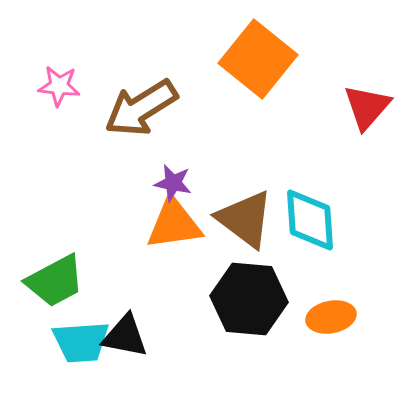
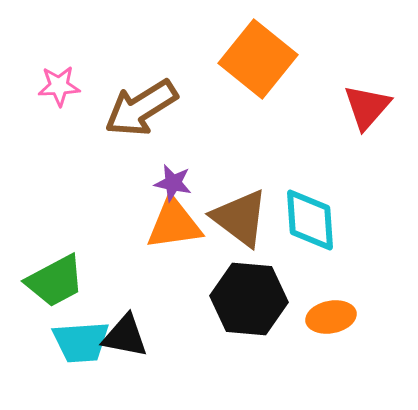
pink star: rotated 9 degrees counterclockwise
brown triangle: moved 5 px left, 1 px up
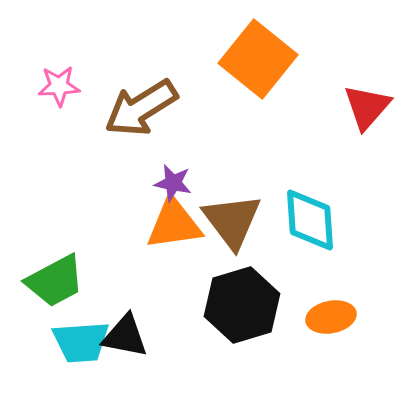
brown triangle: moved 8 px left, 3 px down; rotated 16 degrees clockwise
black hexagon: moved 7 px left, 6 px down; rotated 22 degrees counterclockwise
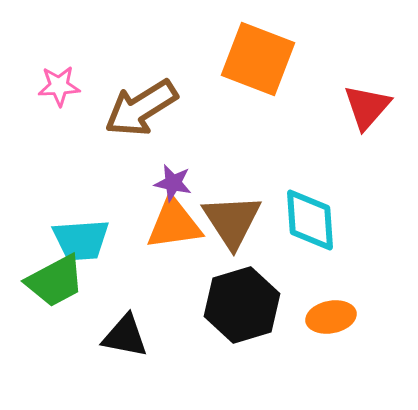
orange square: rotated 18 degrees counterclockwise
brown triangle: rotated 4 degrees clockwise
cyan trapezoid: moved 102 px up
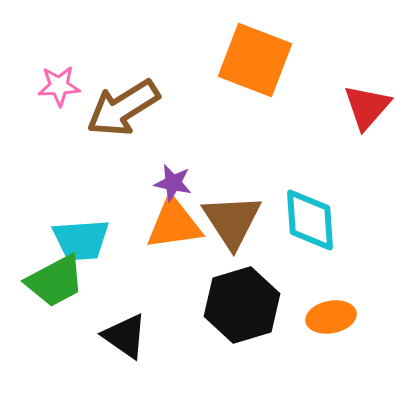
orange square: moved 3 px left, 1 px down
brown arrow: moved 18 px left
black triangle: rotated 24 degrees clockwise
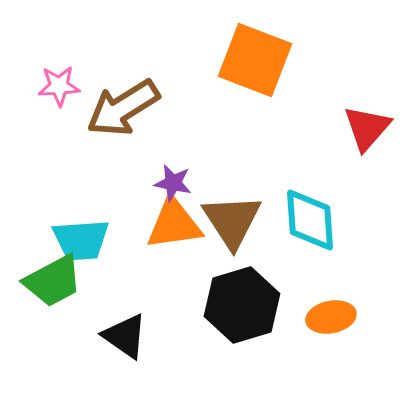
red triangle: moved 21 px down
green trapezoid: moved 2 px left
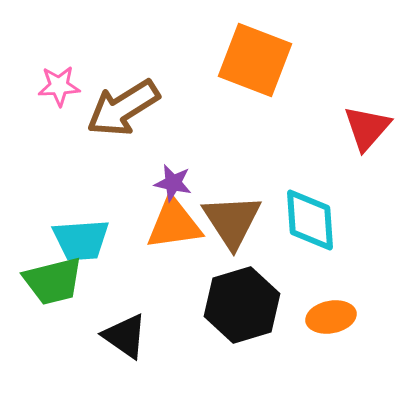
green trapezoid: rotated 14 degrees clockwise
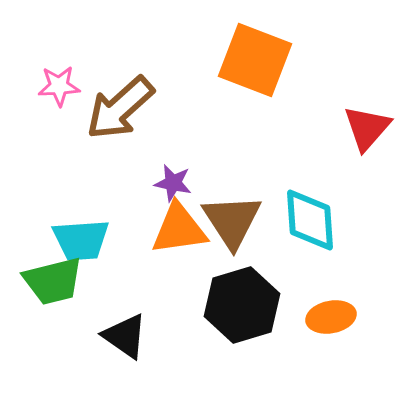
brown arrow: moved 3 px left; rotated 10 degrees counterclockwise
orange triangle: moved 5 px right, 5 px down
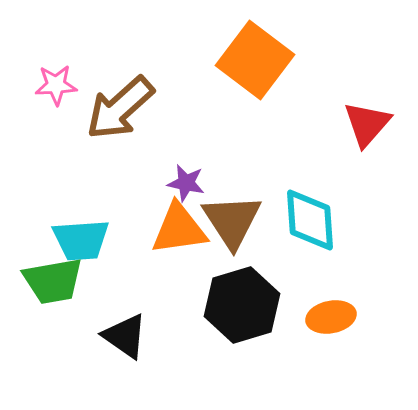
orange square: rotated 16 degrees clockwise
pink star: moved 3 px left, 1 px up
red triangle: moved 4 px up
purple star: moved 13 px right
green trapezoid: rotated 4 degrees clockwise
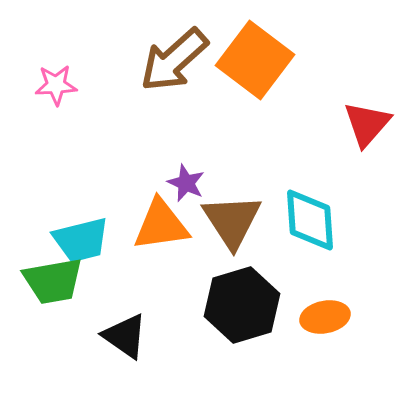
brown arrow: moved 54 px right, 48 px up
purple star: rotated 12 degrees clockwise
orange triangle: moved 18 px left, 4 px up
cyan trapezoid: rotated 10 degrees counterclockwise
orange ellipse: moved 6 px left
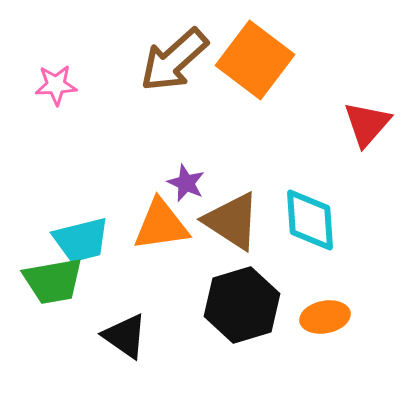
brown triangle: rotated 24 degrees counterclockwise
